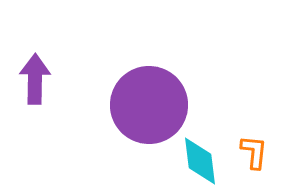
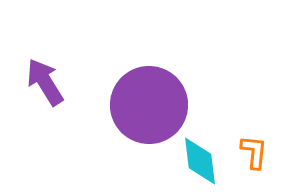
purple arrow: moved 10 px right, 3 px down; rotated 33 degrees counterclockwise
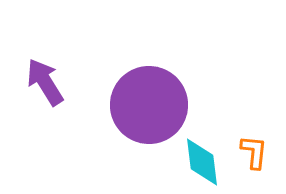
cyan diamond: moved 2 px right, 1 px down
